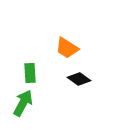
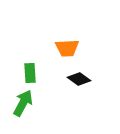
orange trapezoid: rotated 35 degrees counterclockwise
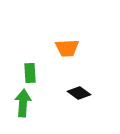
black diamond: moved 14 px down
green arrow: rotated 24 degrees counterclockwise
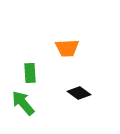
green arrow: rotated 44 degrees counterclockwise
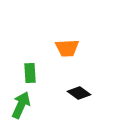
green arrow: moved 2 px left, 2 px down; rotated 64 degrees clockwise
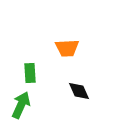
black diamond: moved 2 px up; rotated 30 degrees clockwise
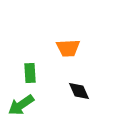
orange trapezoid: moved 1 px right
green arrow: rotated 148 degrees counterclockwise
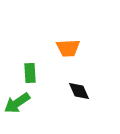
green arrow: moved 4 px left, 2 px up
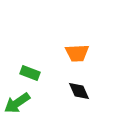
orange trapezoid: moved 9 px right, 5 px down
green rectangle: rotated 66 degrees counterclockwise
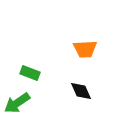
orange trapezoid: moved 8 px right, 4 px up
black diamond: moved 2 px right
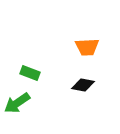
orange trapezoid: moved 2 px right, 2 px up
black diamond: moved 2 px right, 6 px up; rotated 55 degrees counterclockwise
